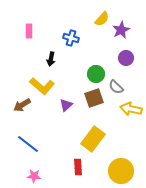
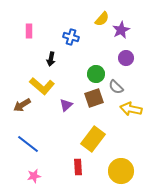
blue cross: moved 1 px up
pink star: rotated 16 degrees counterclockwise
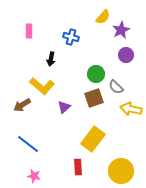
yellow semicircle: moved 1 px right, 2 px up
purple circle: moved 3 px up
purple triangle: moved 2 px left, 2 px down
pink star: rotated 24 degrees clockwise
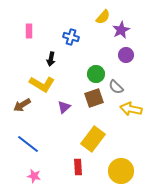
yellow L-shape: moved 2 px up; rotated 10 degrees counterclockwise
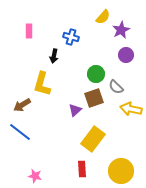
black arrow: moved 3 px right, 3 px up
yellow L-shape: rotated 75 degrees clockwise
purple triangle: moved 11 px right, 3 px down
blue line: moved 8 px left, 12 px up
red rectangle: moved 4 px right, 2 px down
pink star: moved 1 px right
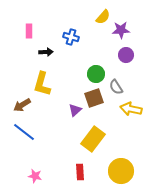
purple star: rotated 24 degrees clockwise
black arrow: moved 8 px left, 4 px up; rotated 104 degrees counterclockwise
gray semicircle: rotated 14 degrees clockwise
blue line: moved 4 px right
red rectangle: moved 2 px left, 3 px down
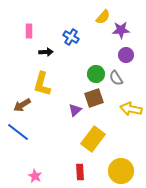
blue cross: rotated 14 degrees clockwise
gray semicircle: moved 9 px up
blue line: moved 6 px left
pink star: rotated 16 degrees clockwise
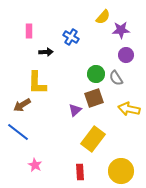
yellow L-shape: moved 5 px left, 1 px up; rotated 15 degrees counterclockwise
yellow arrow: moved 2 px left
pink star: moved 11 px up
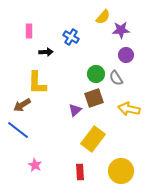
blue line: moved 2 px up
